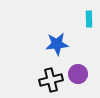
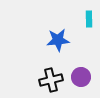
blue star: moved 1 px right, 4 px up
purple circle: moved 3 px right, 3 px down
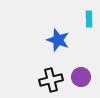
blue star: rotated 25 degrees clockwise
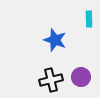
blue star: moved 3 px left
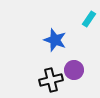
cyan rectangle: rotated 35 degrees clockwise
purple circle: moved 7 px left, 7 px up
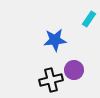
blue star: rotated 25 degrees counterclockwise
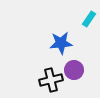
blue star: moved 6 px right, 3 px down
